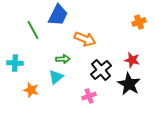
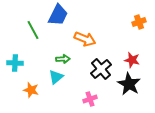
black cross: moved 1 px up
pink cross: moved 1 px right, 3 px down
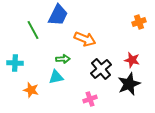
cyan triangle: rotated 28 degrees clockwise
black star: rotated 20 degrees clockwise
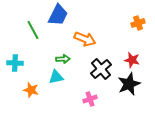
orange cross: moved 1 px left, 1 px down
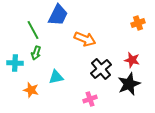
green arrow: moved 27 px left, 6 px up; rotated 112 degrees clockwise
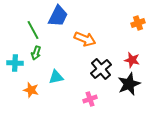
blue trapezoid: moved 1 px down
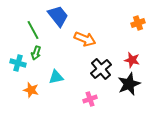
blue trapezoid: rotated 65 degrees counterclockwise
cyan cross: moved 3 px right; rotated 14 degrees clockwise
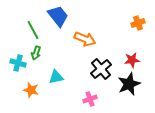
red star: rotated 21 degrees counterclockwise
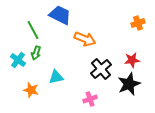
blue trapezoid: moved 2 px right, 1 px up; rotated 25 degrees counterclockwise
cyan cross: moved 3 px up; rotated 21 degrees clockwise
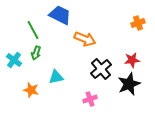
cyan cross: moved 4 px left
